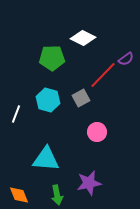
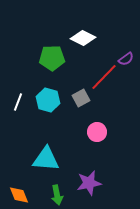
red line: moved 1 px right, 2 px down
white line: moved 2 px right, 12 px up
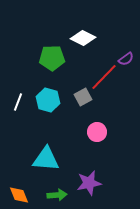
gray square: moved 2 px right, 1 px up
green arrow: rotated 84 degrees counterclockwise
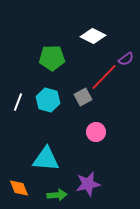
white diamond: moved 10 px right, 2 px up
pink circle: moved 1 px left
purple star: moved 1 px left, 1 px down
orange diamond: moved 7 px up
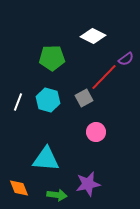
gray square: moved 1 px right, 1 px down
green arrow: rotated 12 degrees clockwise
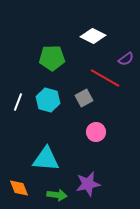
red line: moved 1 px right, 1 px down; rotated 76 degrees clockwise
